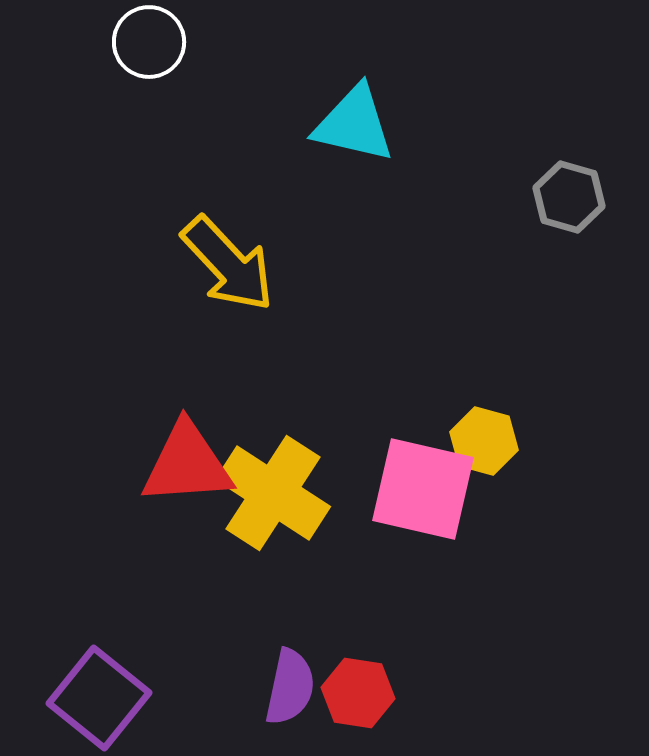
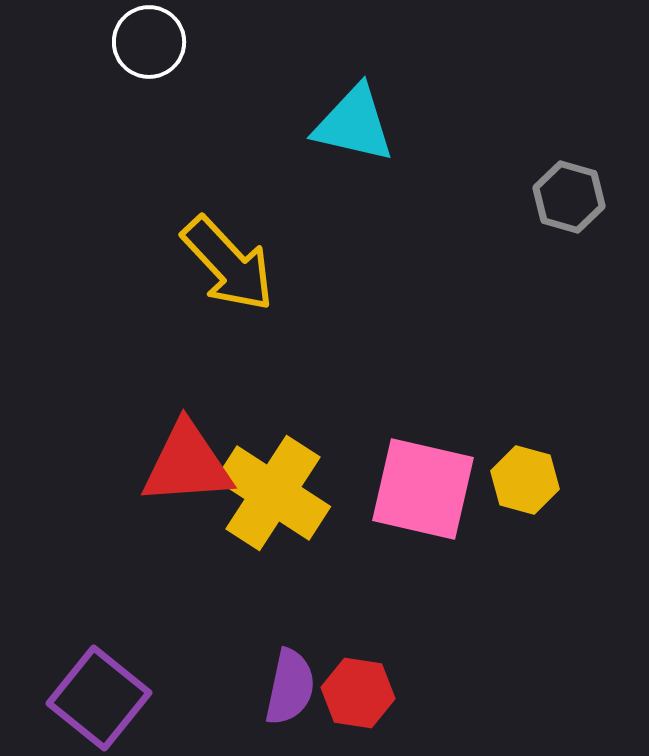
yellow hexagon: moved 41 px right, 39 px down
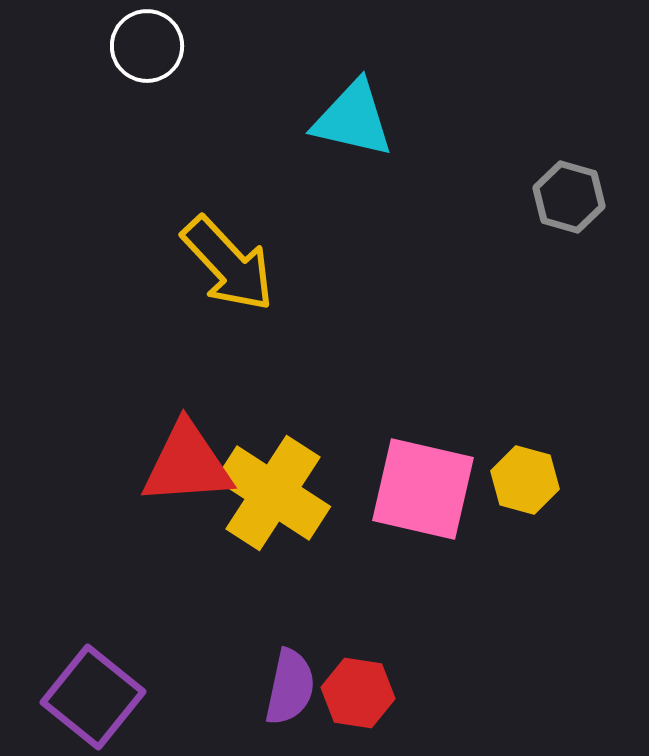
white circle: moved 2 px left, 4 px down
cyan triangle: moved 1 px left, 5 px up
purple square: moved 6 px left, 1 px up
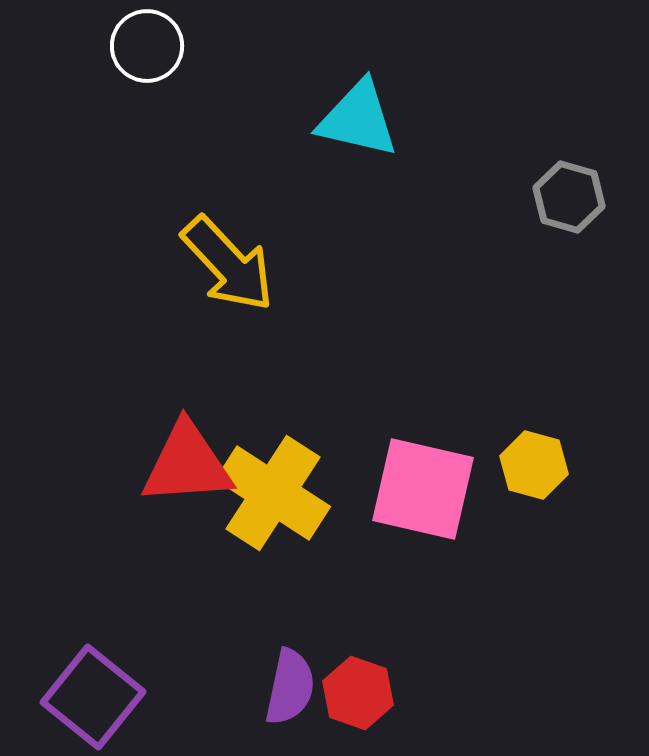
cyan triangle: moved 5 px right
yellow hexagon: moved 9 px right, 15 px up
red hexagon: rotated 10 degrees clockwise
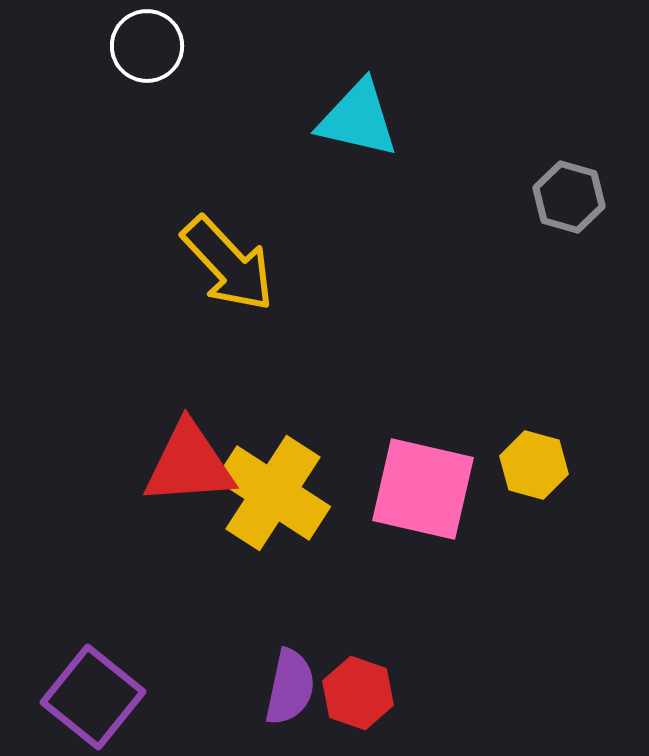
red triangle: moved 2 px right
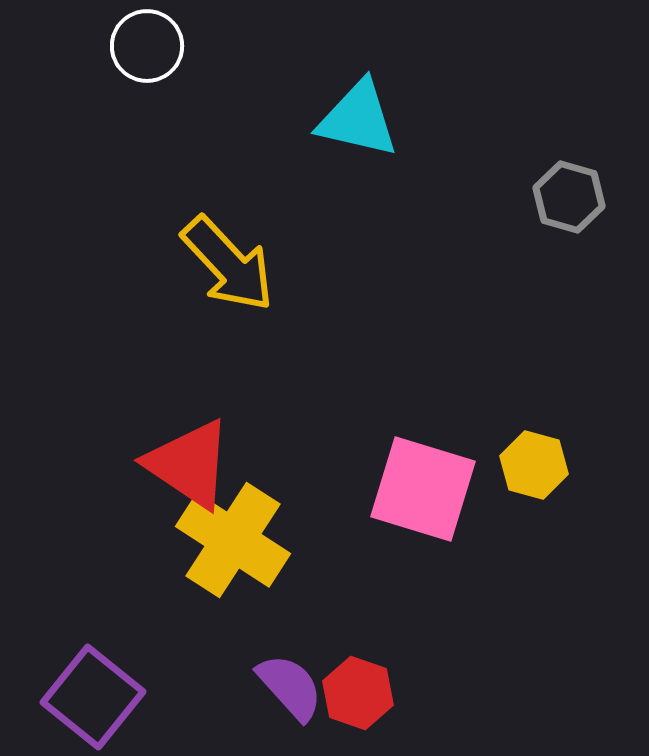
red triangle: rotated 38 degrees clockwise
pink square: rotated 4 degrees clockwise
yellow cross: moved 40 px left, 47 px down
purple semicircle: rotated 54 degrees counterclockwise
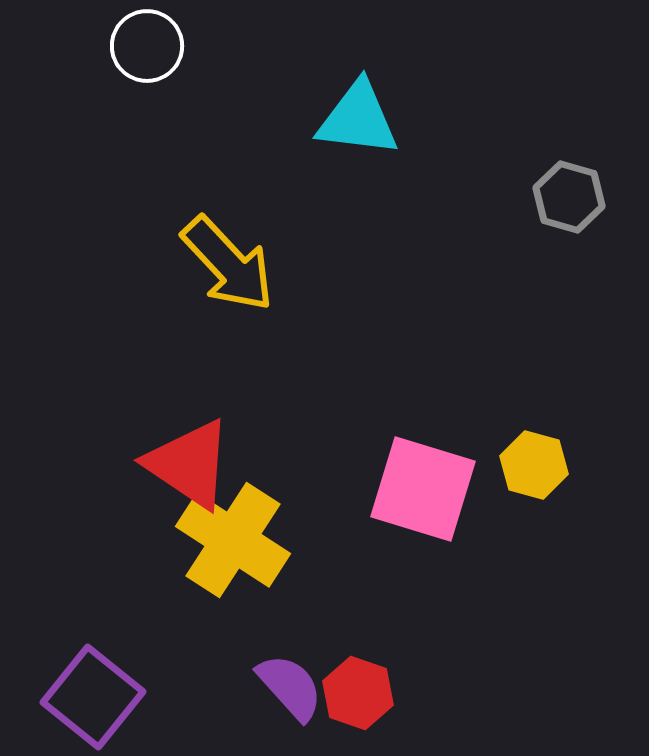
cyan triangle: rotated 6 degrees counterclockwise
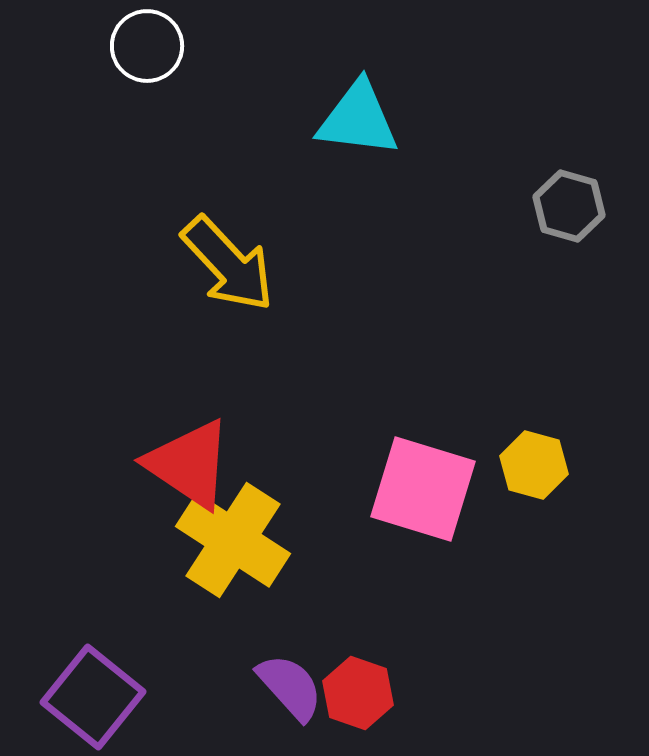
gray hexagon: moved 9 px down
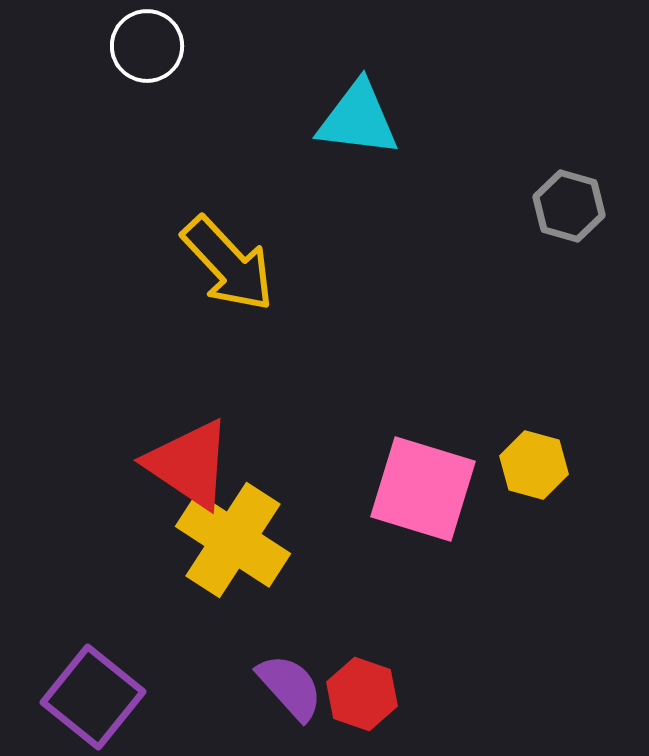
red hexagon: moved 4 px right, 1 px down
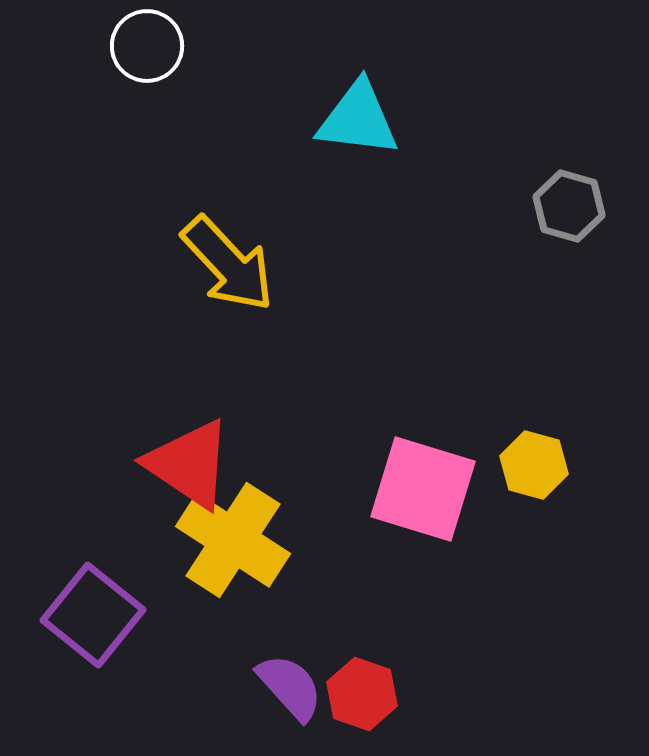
purple square: moved 82 px up
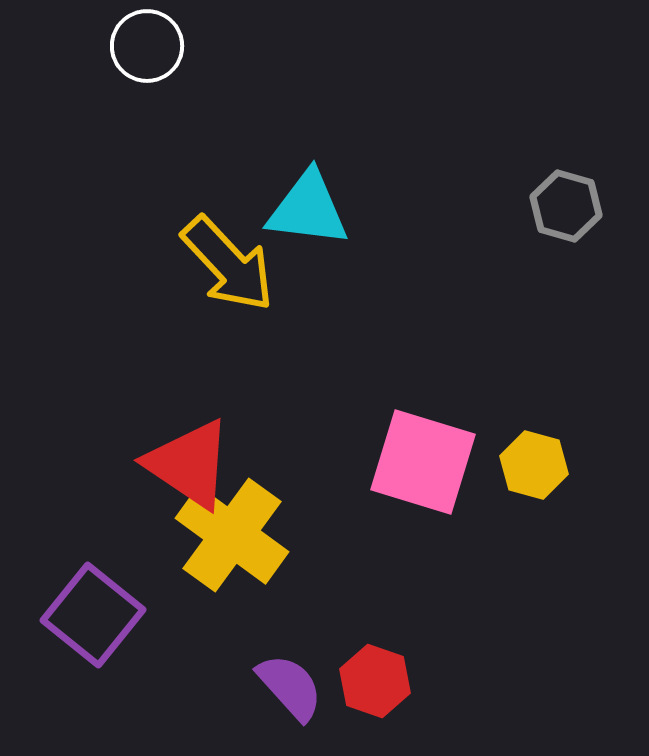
cyan triangle: moved 50 px left, 90 px down
gray hexagon: moved 3 px left
pink square: moved 27 px up
yellow cross: moved 1 px left, 5 px up; rotated 3 degrees clockwise
red hexagon: moved 13 px right, 13 px up
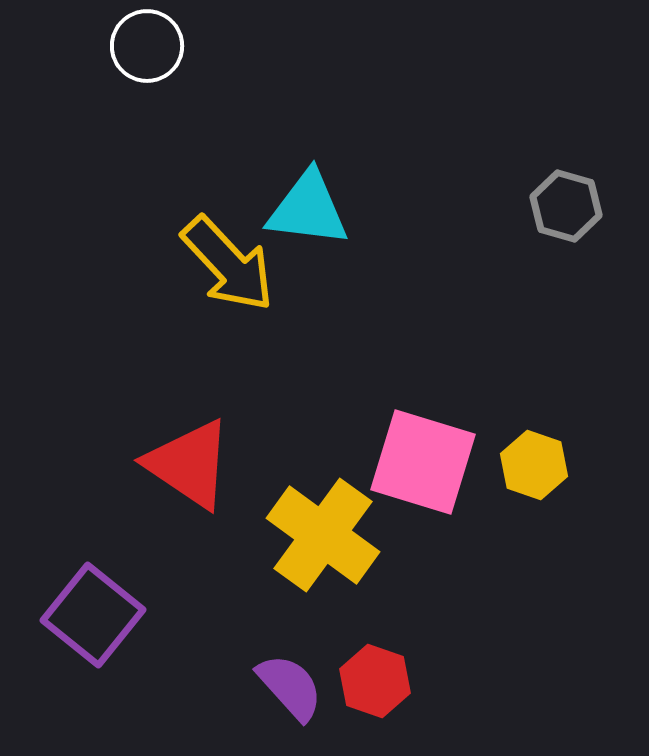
yellow hexagon: rotated 4 degrees clockwise
yellow cross: moved 91 px right
